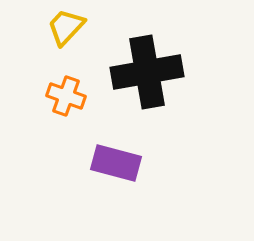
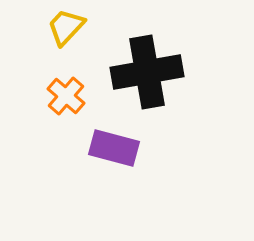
orange cross: rotated 21 degrees clockwise
purple rectangle: moved 2 px left, 15 px up
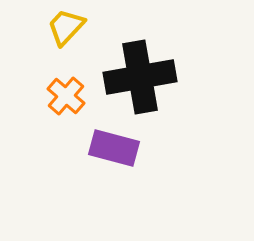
black cross: moved 7 px left, 5 px down
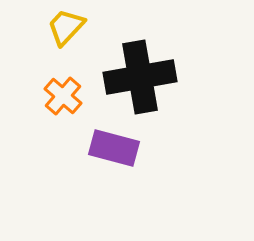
orange cross: moved 3 px left
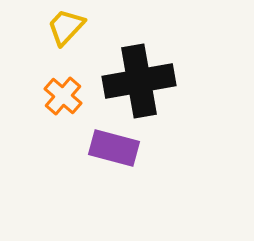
black cross: moved 1 px left, 4 px down
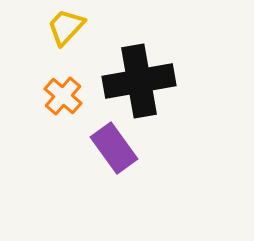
purple rectangle: rotated 39 degrees clockwise
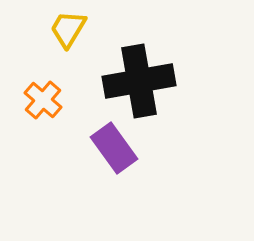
yellow trapezoid: moved 2 px right, 2 px down; rotated 12 degrees counterclockwise
orange cross: moved 20 px left, 4 px down
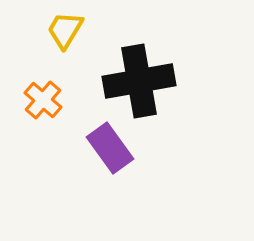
yellow trapezoid: moved 3 px left, 1 px down
purple rectangle: moved 4 px left
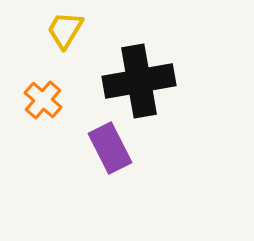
purple rectangle: rotated 9 degrees clockwise
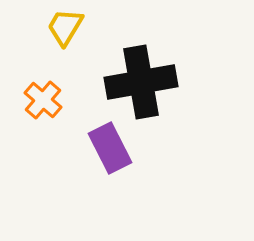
yellow trapezoid: moved 3 px up
black cross: moved 2 px right, 1 px down
